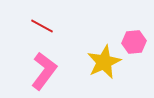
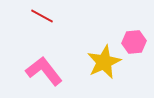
red line: moved 10 px up
pink L-shape: rotated 75 degrees counterclockwise
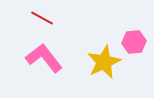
red line: moved 2 px down
pink L-shape: moved 13 px up
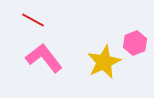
red line: moved 9 px left, 2 px down
pink hexagon: moved 1 px right, 1 px down; rotated 15 degrees counterclockwise
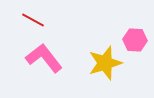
pink hexagon: moved 3 px up; rotated 25 degrees clockwise
yellow star: moved 1 px right, 1 px down; rotated 8 degrees clockwise
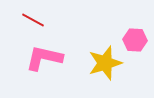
pink L-shape: rotated 39 degrees counterclockwise
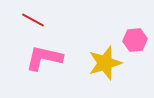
pink hexagon: rotated 10 degrees counterclockwise
